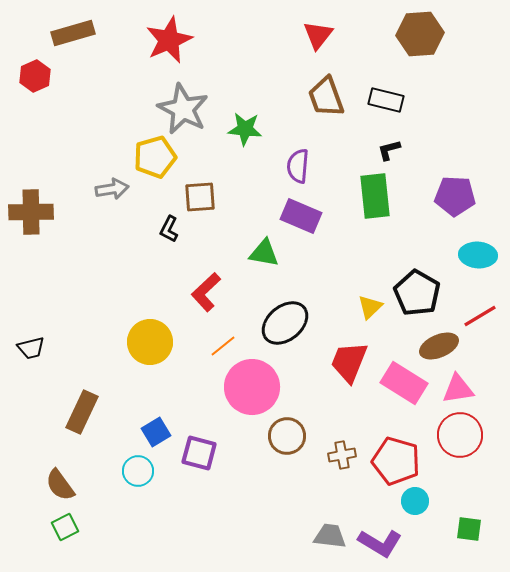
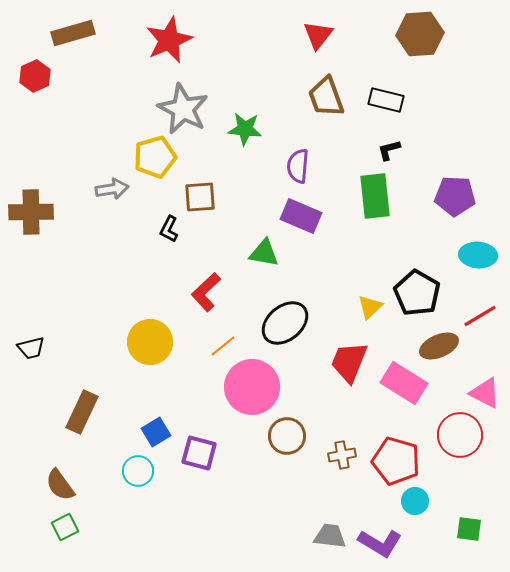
pink triangle at (458, 389): moved 27 px right, 4 px down; rotated 36 degrees clockwise
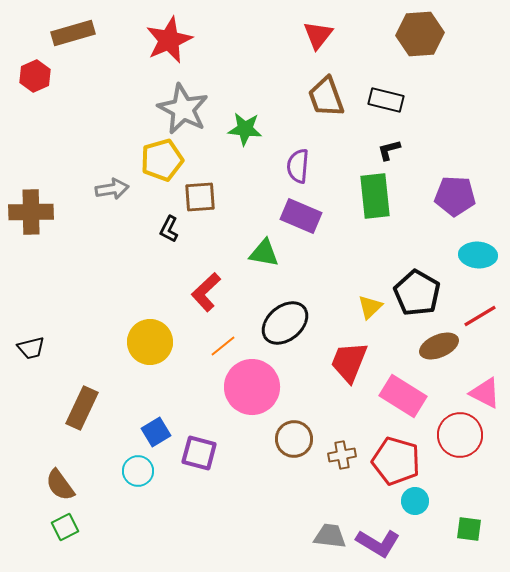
yellow pentagon at (155, 157): moved 7 px right, 3 px down
pink rectangle at (404, 383): moved 1 px left, 13 px down
brown rectangle at (82, 412): moved 4 px up
brown circle at (287, 436): moved 7 px right, 3 px down
purple L-shape at (380, 543): moved 2 px left
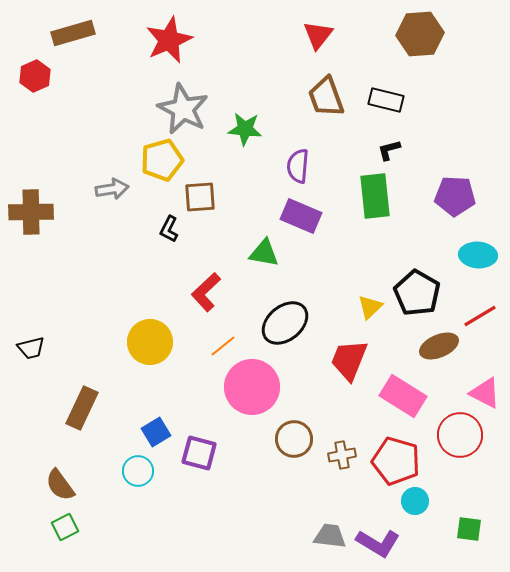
red trapezoid at (349, 362): moved 2 px up
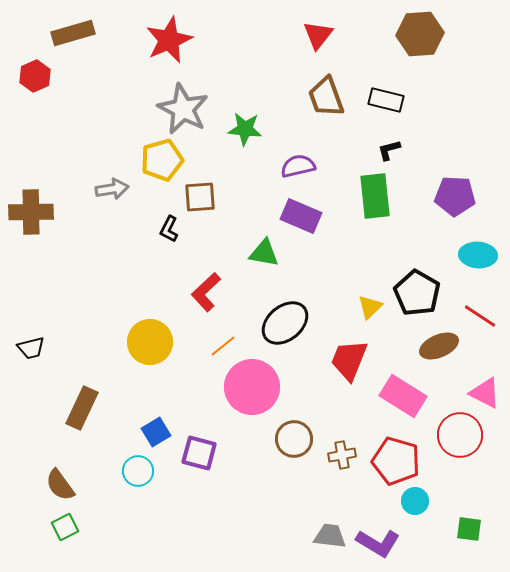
purple semicircle at (298, 166): rotated 72 degrees clockwise
red line at (480, 316): rotated 64 degrees clockwise
